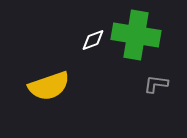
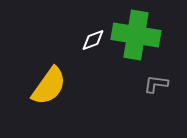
yellow semicircle: rotated 36 degrees counterclockwise
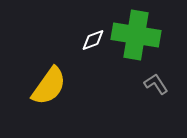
gray L-shape: rotated 50 degrees clockwise
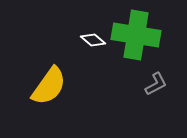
white diamond: rotated 60 degrees clockwise
gray L-shape: rotated 95 degrees clockwise
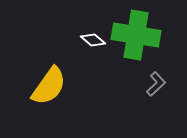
gray L-shape: rotated 15 degrees counterclockwise
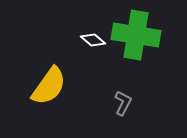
gray L-shape: moved 33 px left, 19 px down; rotated 20 degrees counterclockwise
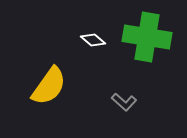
green cross: moved 11 px right, 2 px down
gray L-shape: moved 1 px right, 1 px up; rotated 105 degrees clockwise
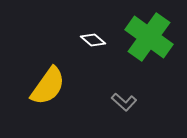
green cross: moved 2 px right; rotated 27 degrees clockwise
yellow semicircle: moved 1 px left
